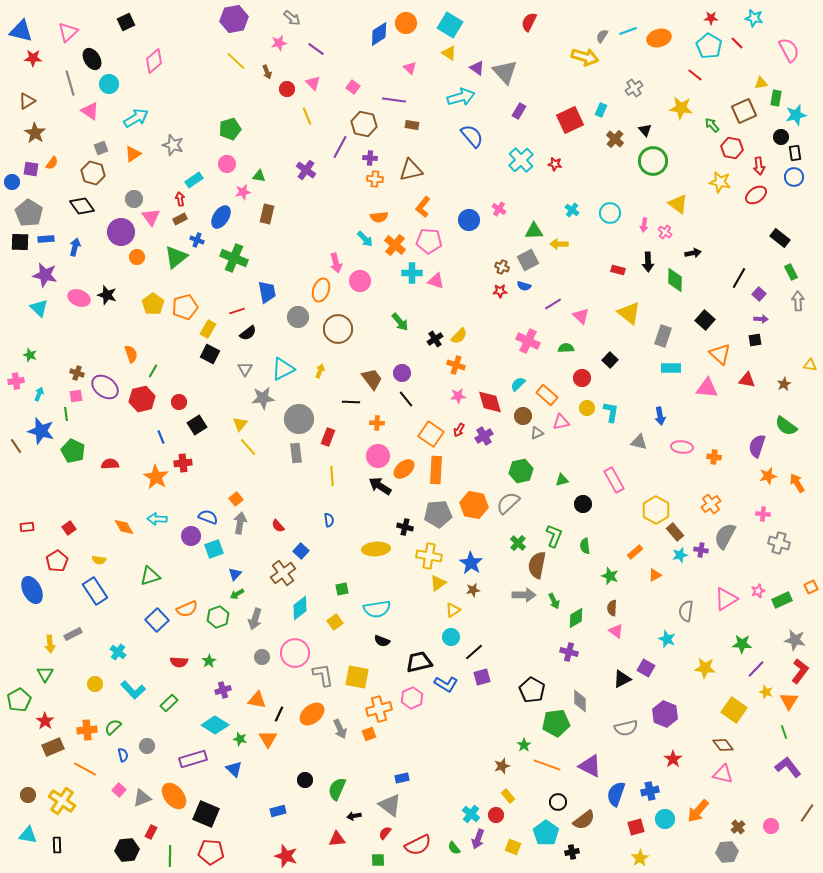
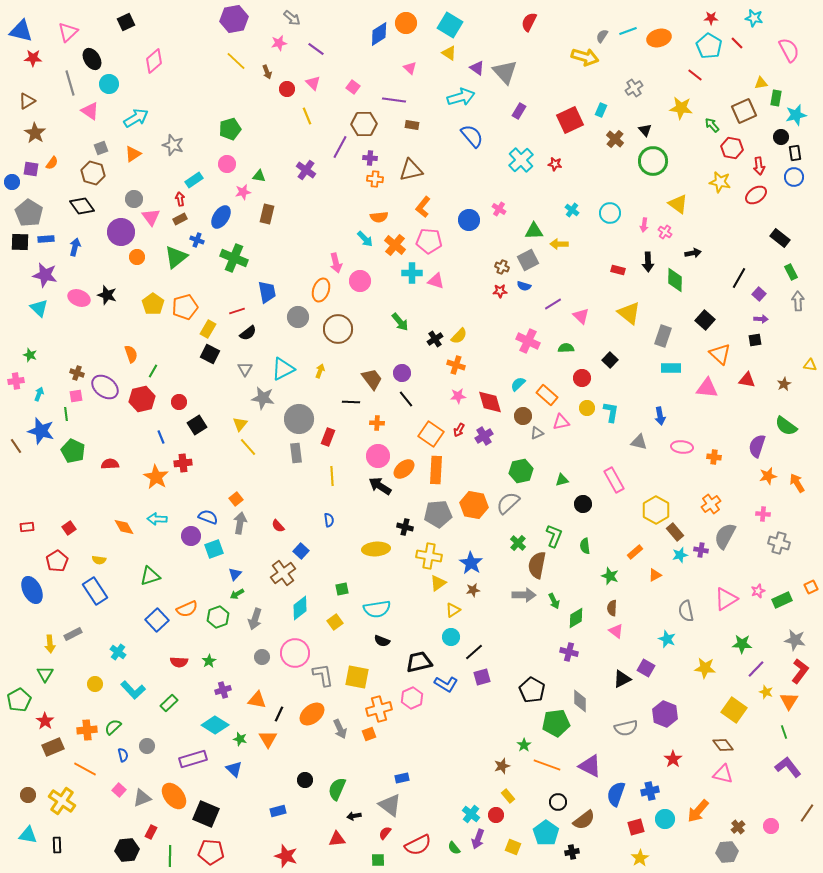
brown hexagon at (364, 124): rotated 15 degrees counterclockwise
gray star at (263, 398): rotated 15 degrees clockwise
gray semicircle at (686, 611): rotated 20 degrees counterclockwise
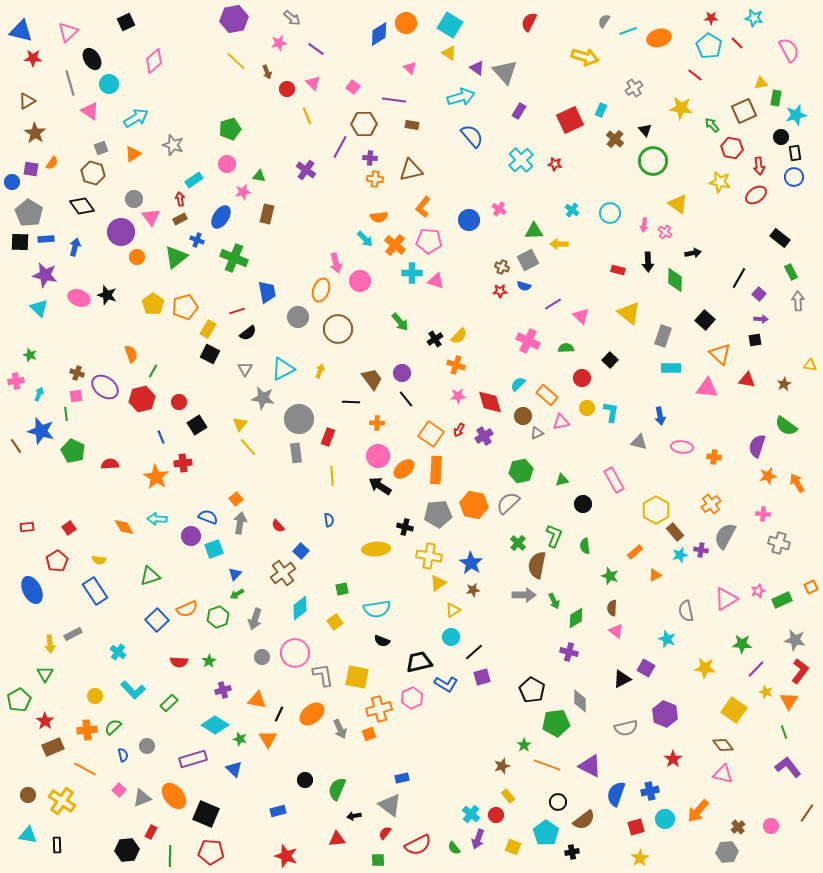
gray semicircle at (602, 36): moved 2 px right, 15 px up
yellow circle at (95, 684): moved 12 px down
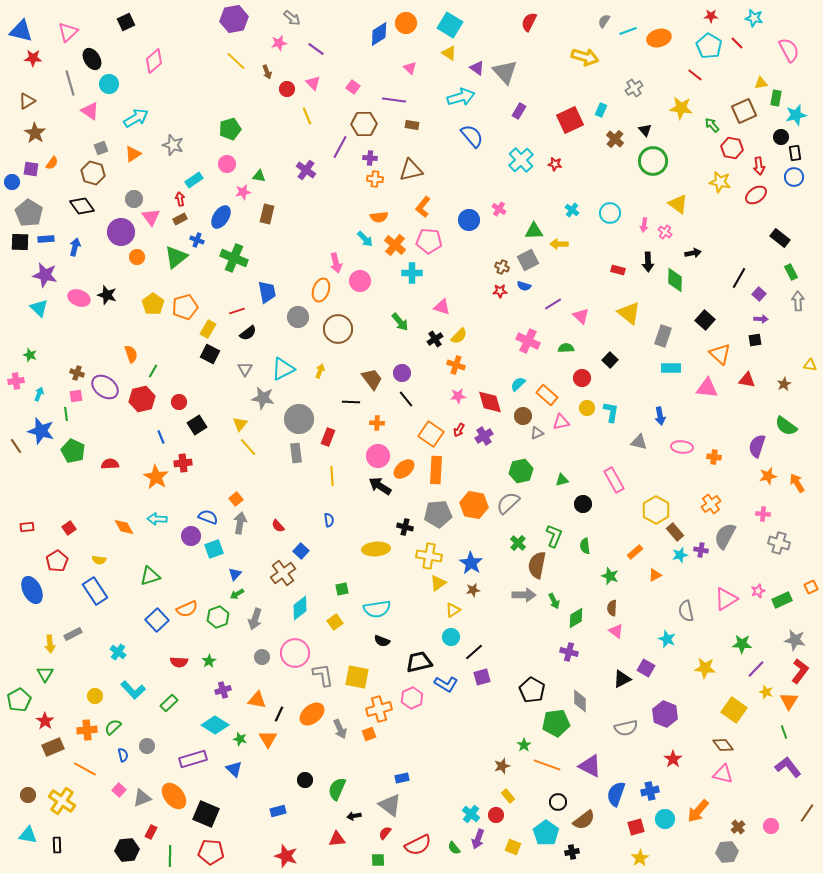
red star at (711, 18): moved 2 px up
pink triangle at (436, 281): moved 6 px right, 26 px down
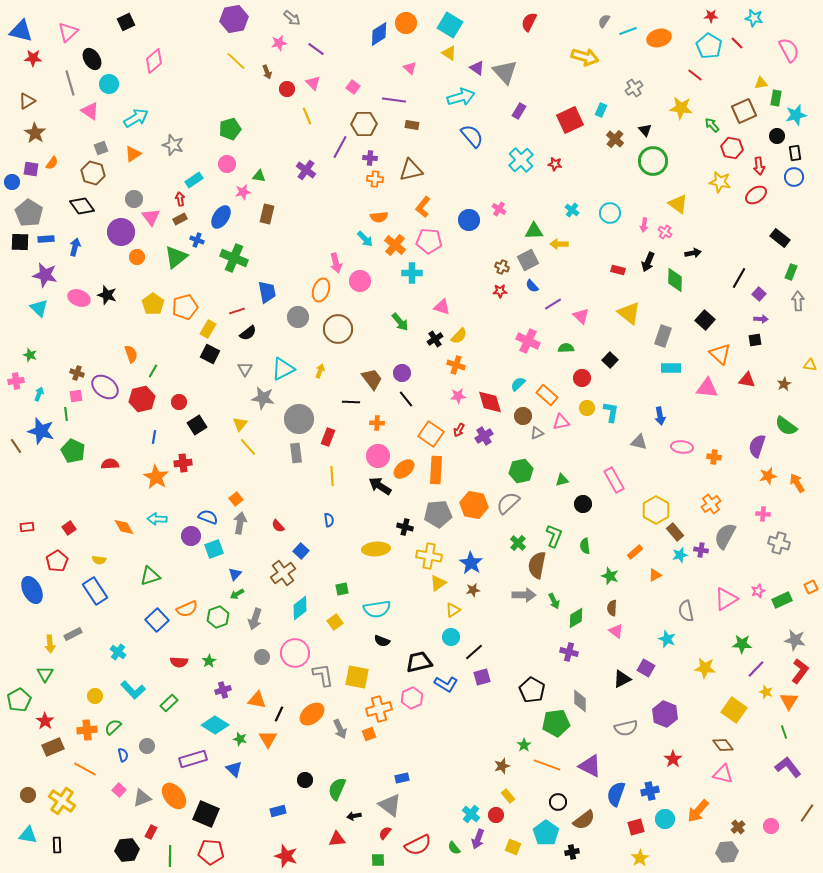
black circle at (781, 137): moved 4 px left, 1 px up
black arrow at (648, 262): rotated 24 degrees clockwise
green rectangle at (791, 272): rotated 49 degrees clockwise
blue semicircle at (524, 286): moved 8 px right; rotated 32 degrees clockwise
blue line at (161, 437): moved 7 px left; rotated 32 degrees clockwise
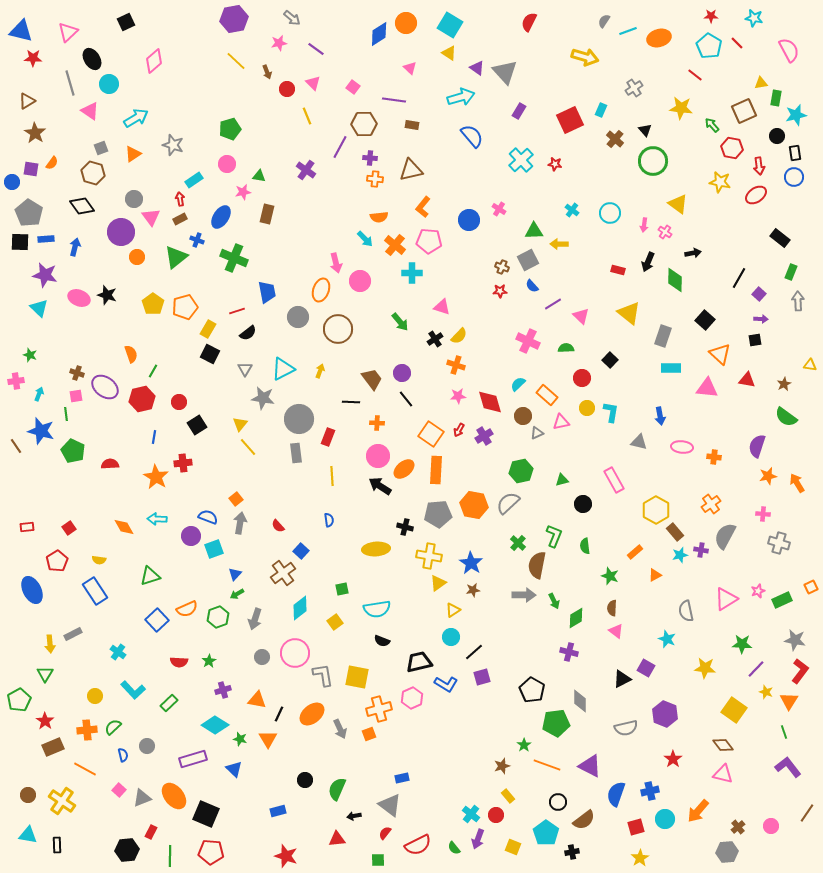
green semicircle at (786, 426): moved 9 px up
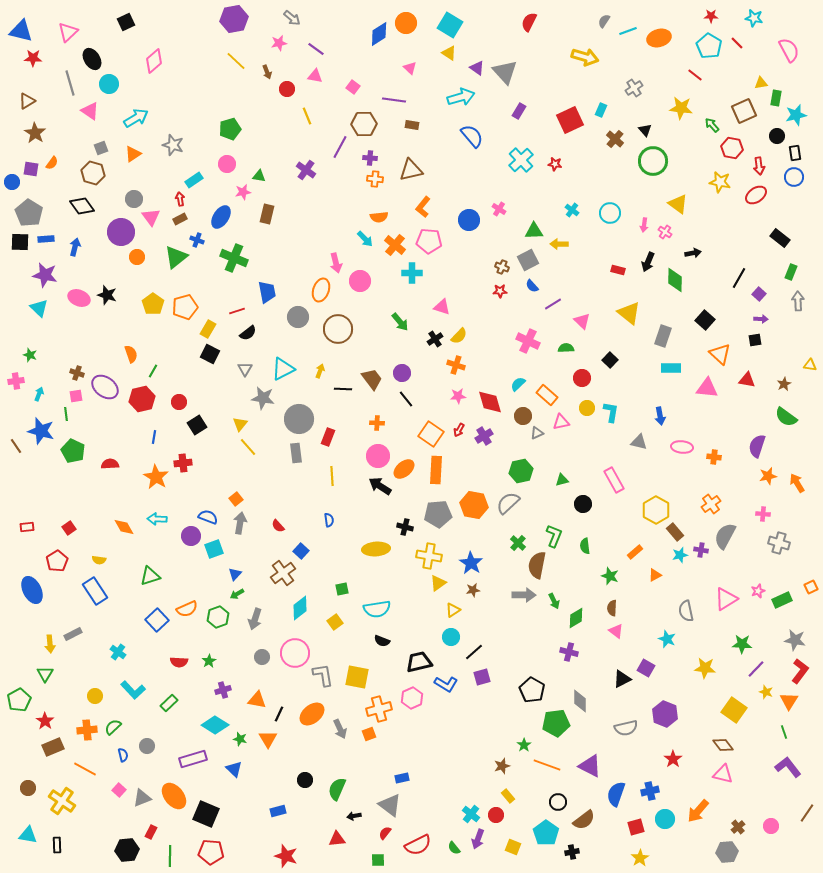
pink triangle at (313, 83): moved 2 px right, 7 px up; rotated 35 degrees counterclockwise
pink triangle at (581, 316): moved 1 px right, 5 px down
black line at (351, 402): moved 8 px left, 13 px up
brown circle at (28, 795): moved 7 px up
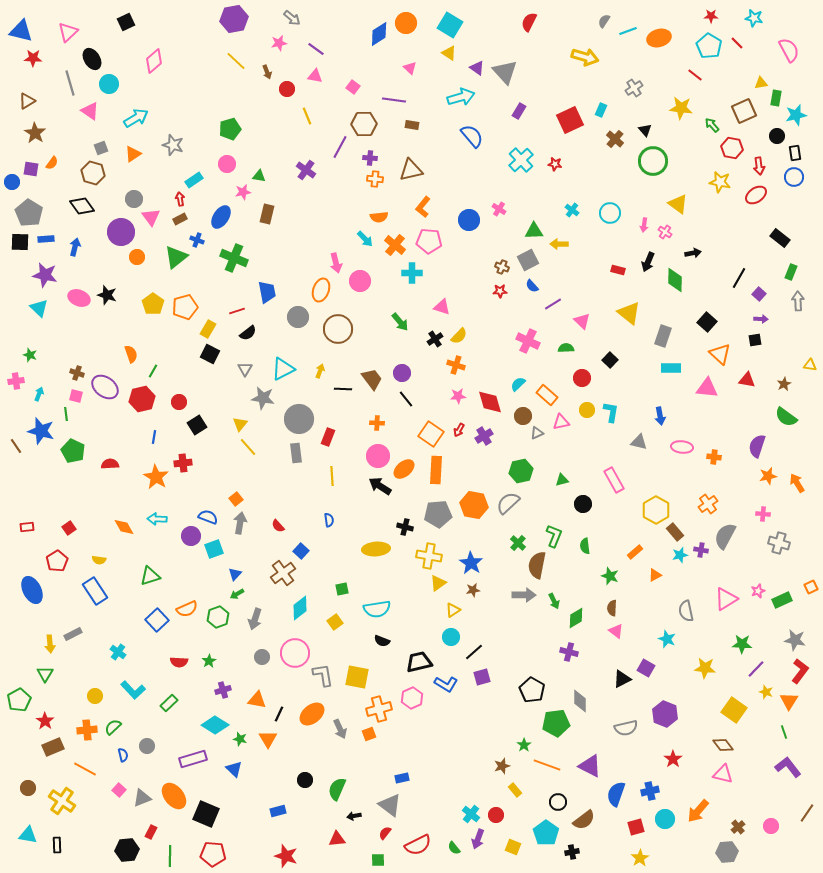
black square at (705, 320): moved 2 px right, 2 px down
pink square at (76, 396): rotated 24 degrees clockwise
yellow circle at (587, 408): moved 2 px down
orange cross at (711, 504): moved 3 px left
yellow rectangle at (508, 796): moved 7 px right, 6 px up
red pentagon at (211, 852): moved 2 px right, 2 px down
